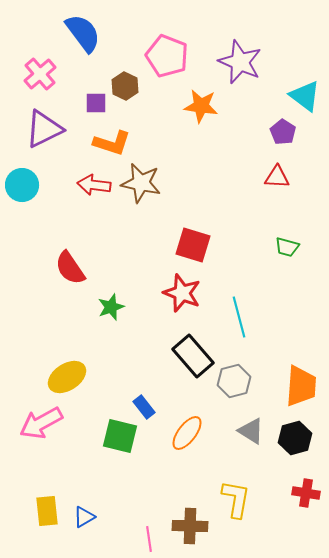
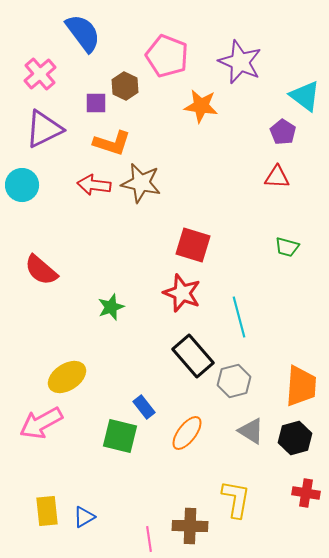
red semicircle: moved 29 px left, 2 px down; rotated 15 degrees counterclockwise
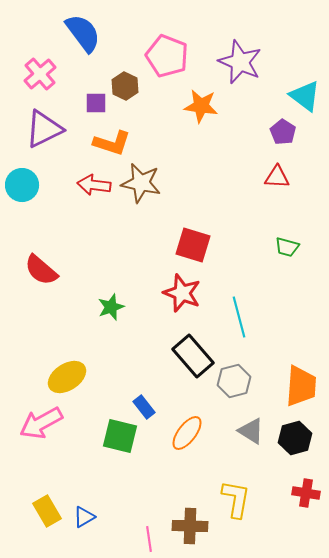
yellow rectangle: rotated 24 degrees counterclockwise
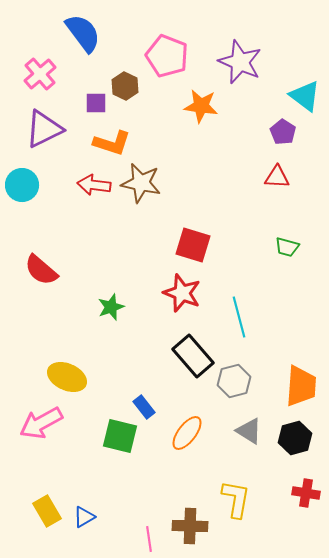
yellow ellipse: rotated 57 degrees clockwise
gray triangle: moved 2 px left
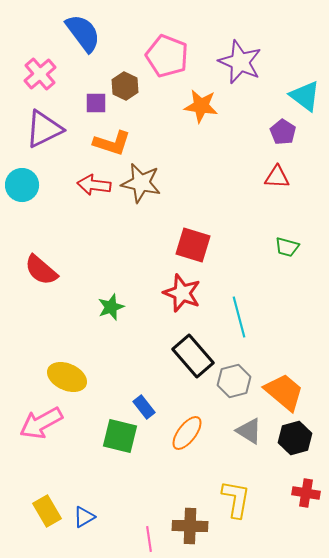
orange trapezoid: moved 17 px left, 6 px down; rotated 54 degrees counterclockwise
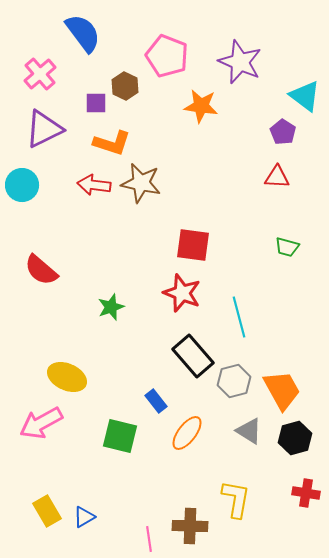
red square: rotated 9 degrees counterclockwise
orange trapezoid: moved 2 px left, 2 px up; rotated 21 degrees clockwise
blue rectangle: moved 12 px right, 6 px up
